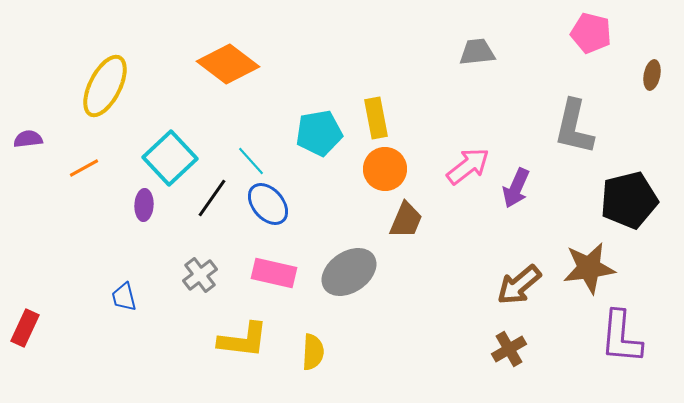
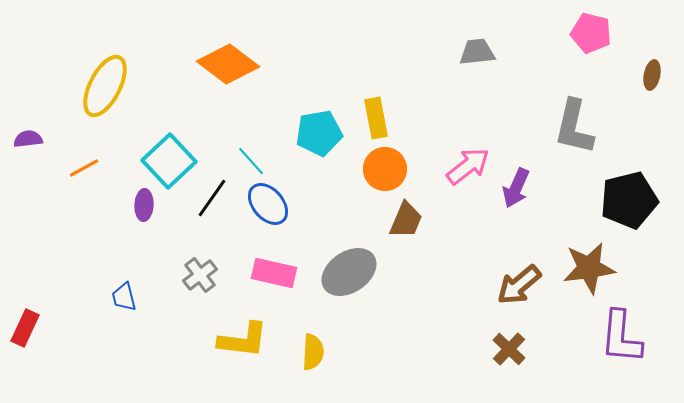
cyan square: moved 1 px left, 3 px down
brown cross: rotated 16 degrees counterclockwise
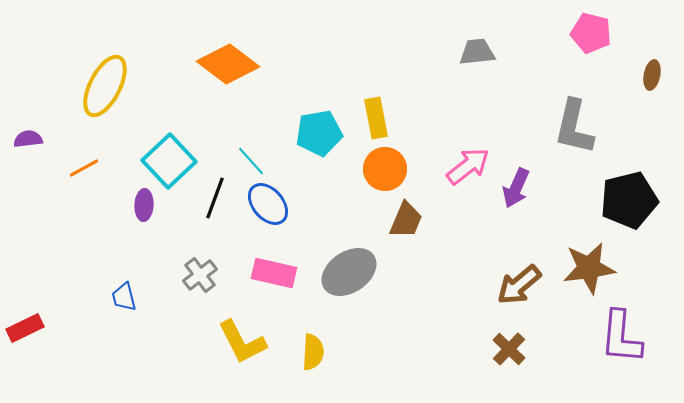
black line: moved 3 px right; rotated 15 degrees counterclockwise
red rectangle: rotated 39 degrees clockwise
yellow L-shape: moved 1 px left, 2 px down; rotated 56 degrees clockwise
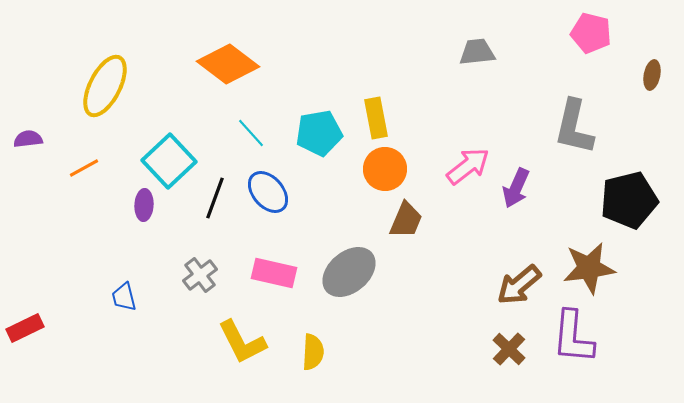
cyan line: moved 28 px up
blue ellipse: moved 12 px up
gray ellipse: rotated 6 degrees counterclockwise
purple L-shape: moved 48 px left
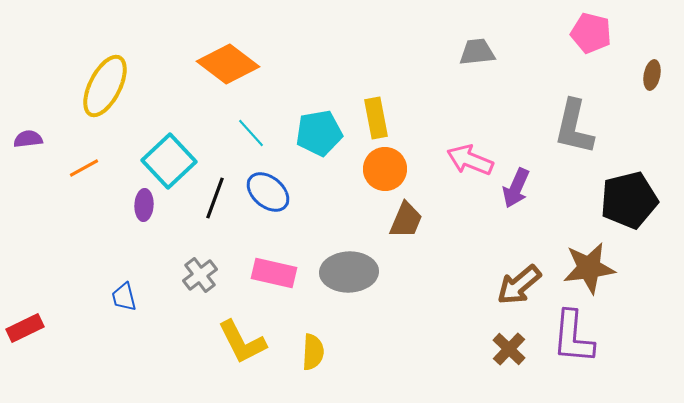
pink arrow: moved 2 px right, 6 px up; rotated 120 degrees counterclockwise
blue ellipse: rotated 9 degrees counterclockwise
gray ellipse: rotated 38 degrees clockwise
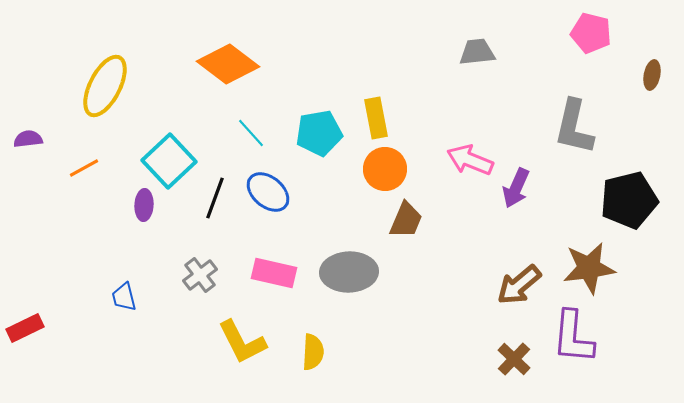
brown cross: moved 5 px right, 10 px down
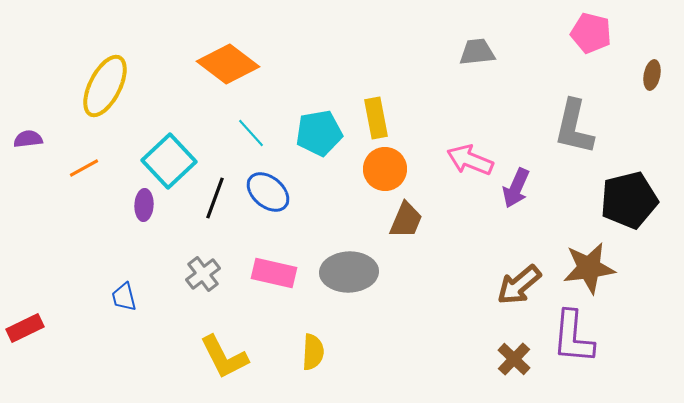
gray cross: moved 3 px right, 1 px up
yellow L-shape: moved 18 px left, 15 px down
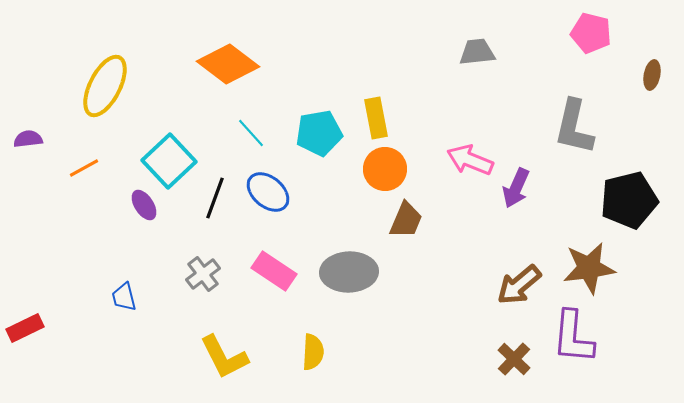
purple ellipse: rotated 36 degrees counterclockwise
pink rectangle: moved 2 px up; rotated 21 degrees clockwise
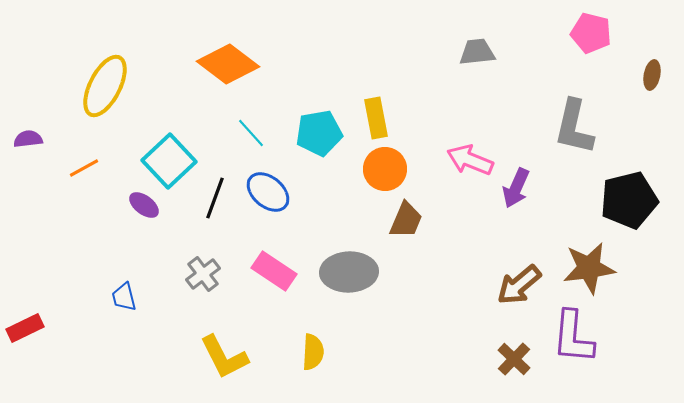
purple ellipse: rotated 20 degrees counterclockwise
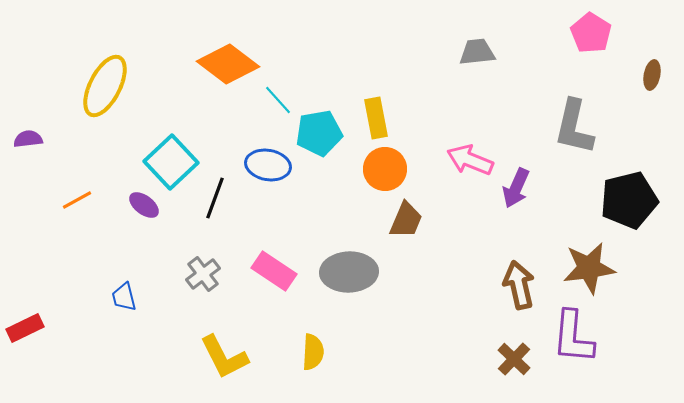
pink pentagon: rotated 18 degrees clockwise
cyan line: moved 27 px right, 33 px up
cyan square: moved 2 px right, 1 px down
orange line: moved 7 px left, 32 px down
blue ellipse: moved 27 px up; rotated 30 degrees counterclockwise
brown arrow: rotated 117 degrees clockwise
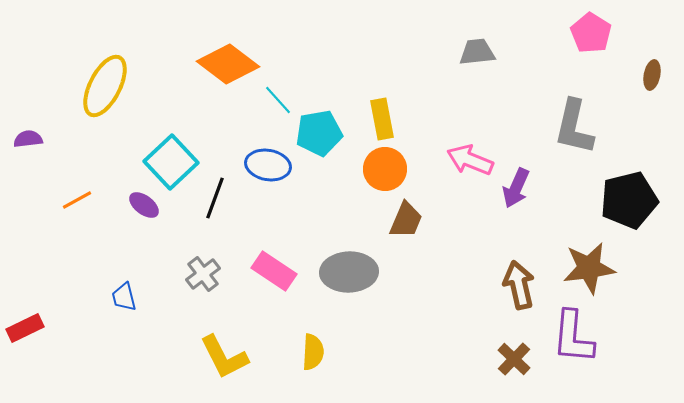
yellow rectangle: moved 6 px right, 1 px down
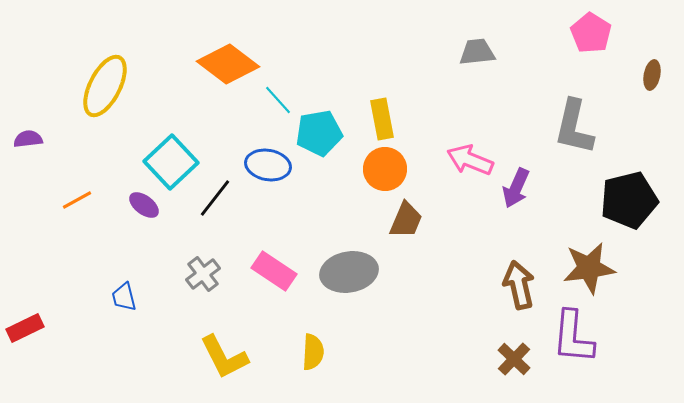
black line: rotated 18 degrees clockwise
gray ellipse: rotated 8 degrees counterclockwise
